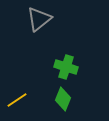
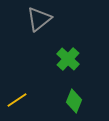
green cross: moved 2 px right, 8 px up; rotated 25 degrees clockwise
green diamond: moved 11 px right, 2 px down
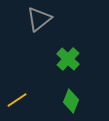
green diamond: moved 3 px left
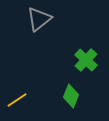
green cross: moved 18 px right, 1 px down
green diamond: moved 5 px up
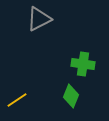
gray triangle: rotated 12 degrees clockwise
green cross: moved 3 px left, 4 px down; rotated 35 degrees counterclockwise
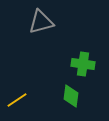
gray triangle: moved 2 px right, 3 px down; rotated 12 degrees clockwise
green diamond: rotated 15 degrees counterclockwise
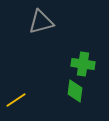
green diamond: moved 4 px right, 5 px up
yellow line: moved 1 px left
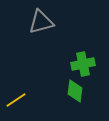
green cross: rotated 20 degrees counterclockwise
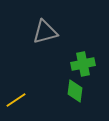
gray triangle: moved 4 px right, 10 px down
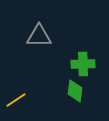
gray triangle: moved 6 px left, 4 px down; rotated 16 degrees clockwise
green cross: rotated 10 degrees clockwise
